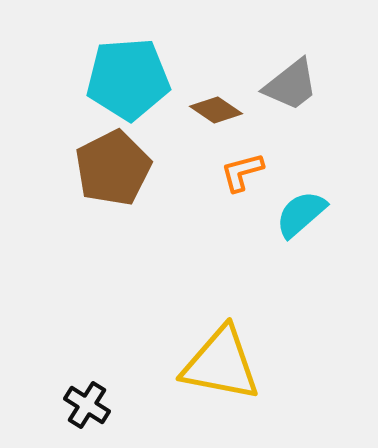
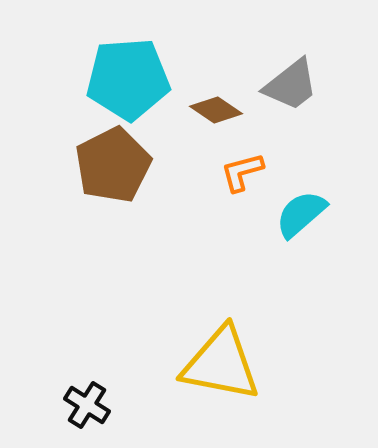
brown pentagon: moved 3 px up
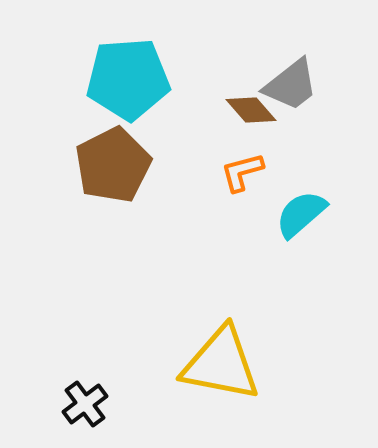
brown diamond: moved 35 px right; rotated 15 degrees clockwise
black cross: moved 2 px left, 1 px up; rotated 21 degrees clockwise
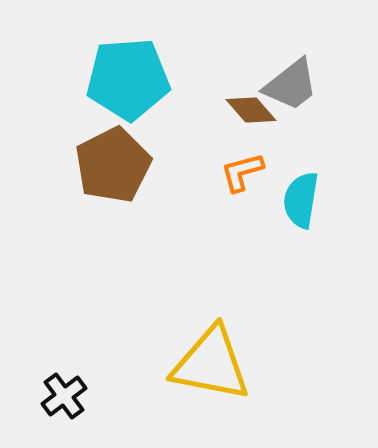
cyan semicircle: moved 14 px up; rotated 40 degrees counterclockwise
yellow triangle: moved 10 px left
black cross: moved 21 px left, 8 px up
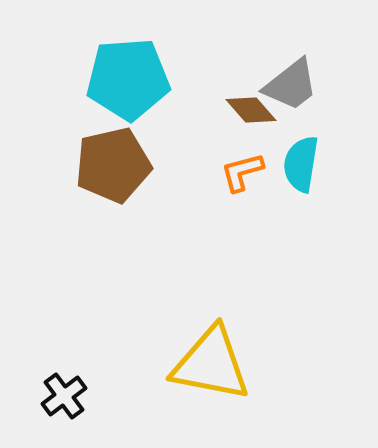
brown pentagon: rotated 14 degrees clockwise
cyan semicircle: moved 36 px up
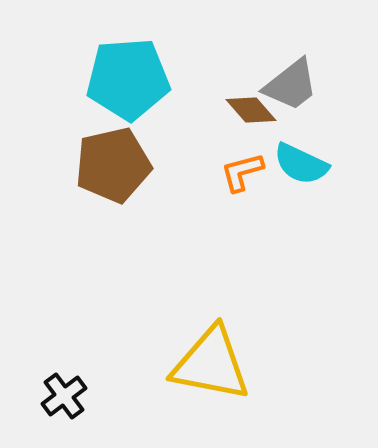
cyan semicircle: rotated 74 degrees counterclockwise
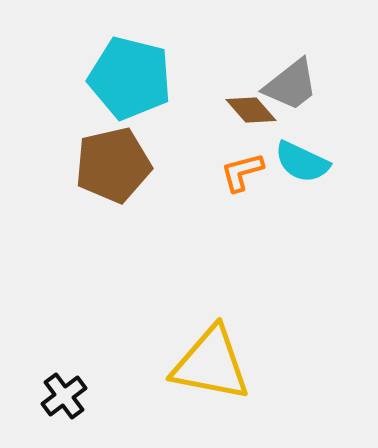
cyan pentagon: moved 2 px right, 1 px up; rotated 18 degrees clockwise
cyan semicircle: moved 1 px right, 2 px up
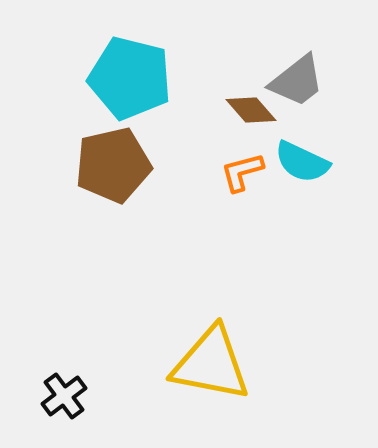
gray trapezoid: moved 6 px right, 4 px up
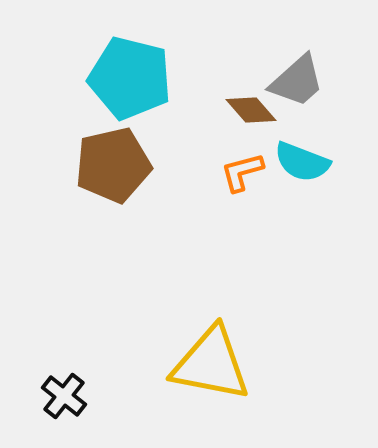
gray trapezoid: rotated 4 degrees counterclockwise
cyan semicircle: rotated 4 degrees counterclockwise
black cross: rotated 15 degrees counterclockwise
